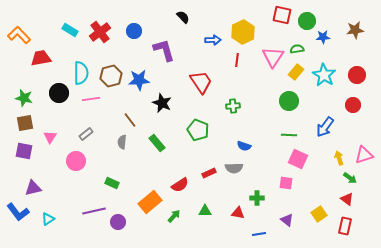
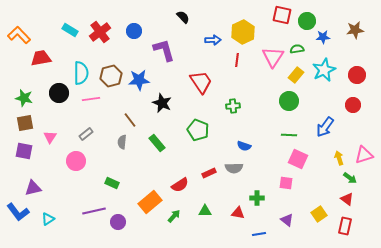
yellow rectangle at (296, 72): moved 3 px down
cyan star at (324, 75): moved 5 px up; rotated 15 degrees clockwise
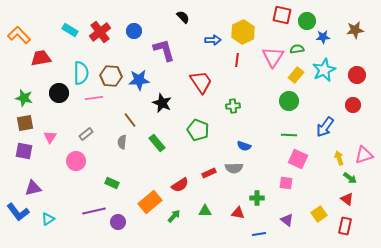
brown hexagon at (111, 76): rotated 20 degrees clockwise
pink line at (91, 99): moved 3 px right, 1 px up
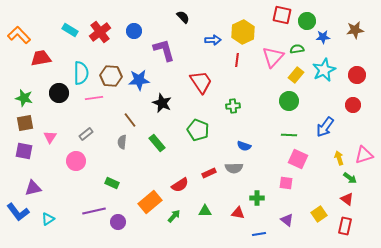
pink triangle at (273, 57): rotated 10 degrees clockwise
